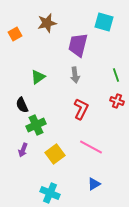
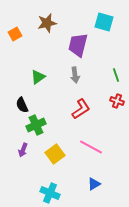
red L-shape: rotated 30 degrees clockwise
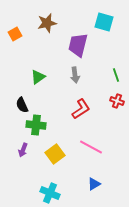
green cross: rotated 30 degrees clockwise
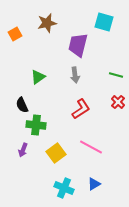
green line: rotated 56 degrees counterclockwise
red cross: moved 1 px right, 1 px down; rotated 24 degrees clockwise
yellow square: moved 1 px right, 1 px up
cyan cross: moved 14 px right, 5 px up
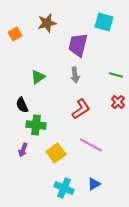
pink line: moved 2 px up
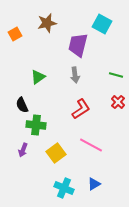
cyan square: moved 2 px left, 2 px down; rotated 12 degrees clockwise
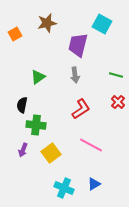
black semicircle: rotated 35 degrees clockwise
yellow square: moved 5 px left
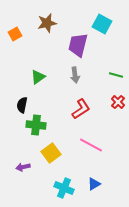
purple arrow: moved 17 px down; rotated 56 degrees clockwise
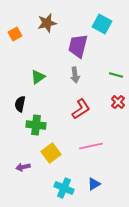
purple trapezoid: moved 1 px down
black semicircle: moved 2 px left, 1 px up
pink line: moved 1 px down; rotated 40 degrees counterclockwise
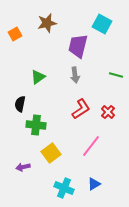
red cross: moved 10 px left, 10 px down
pink line: rotated 40 degrees counterclockwise
